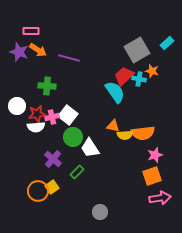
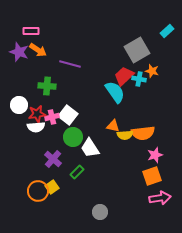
cyan rectangle: moved 12 px up
purple line: moved 1 px right, 6 px down
white circle: moved 2 px right, 1 px up
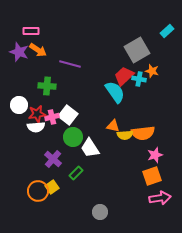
green rectangle: moved 1 px left, 1 px down
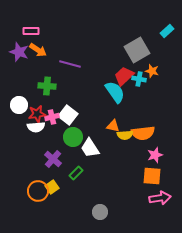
orange square: rotated 24 degrees clockwise
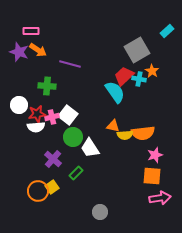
orange star: rotated 16 degrees clockwise
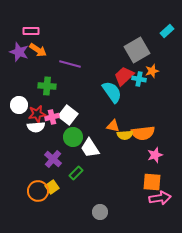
orange star: rotated 24 degrees clockwise
cyan semicircle: moved 3 px left
orange square: moved 6 px down
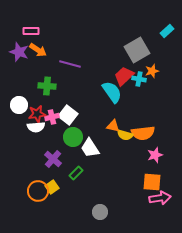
yellow semicircle: rotated 21 degrees clockwise
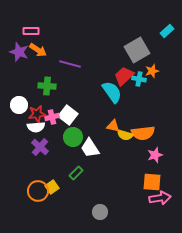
purple cross: moved 13 px left, 12 px up
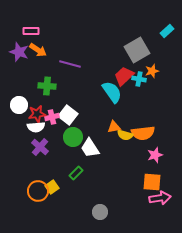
orange triangle: moved 1 px right, 1 px down; rotated 24 degrees counterclockwise
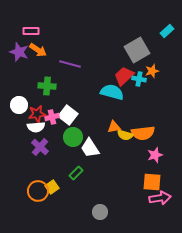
cyan semicircle: rotated 40 degrees counterclockwise
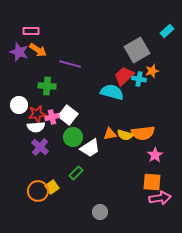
orange triangle: moved 4 px left, 7 px down
white trapezoid: rotated 90 degrees counterclockwise
pink star: rotated 14 degrees counterclockwise
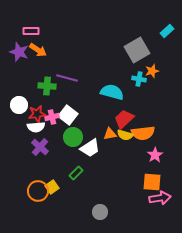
purple line: moved 3 px left, 14 px down
red trapezoid: moved 43 px down
